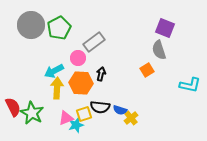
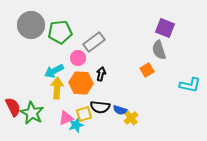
green pentagon: moved 1 px right, 4 px down; rotated 20 degrees clockwise
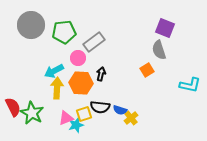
green pentagon: moved 4 px right
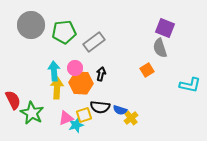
gray semicircle: moved 1 px right, 2 px up
pink circle: moved 3 px left, 10 px down
cyan arrow: rotated 114 degrees clockwise
red semicircle: moved 7 px up
yellow square: moved 1 px down
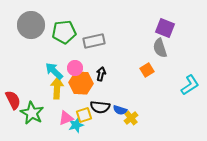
gray rectangle: moved 1 px up; rotated 25 degrees clockwise
cyan arrow: rotated 42 degrees counterclockwise
cyan L-shape: rotated 45 degrees counterclockwise
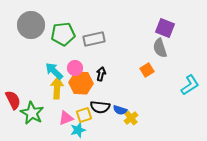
green pentagon: moved 1 px left, 2 px down
gray rectangle: moved 2 px up
cyan star: moved 2 px right, 5 px down
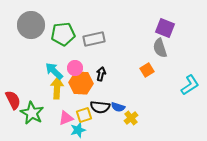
blue semicircle: moved 2 px left, 3 px up
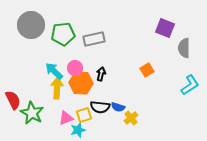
gray semicircle: moved 24 px right; rotated 18 degrees clockwise
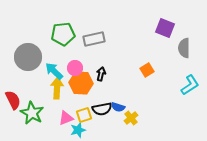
gray circle: moved 3 px left, 32 px down
black semicircle: moved 2 px right, 2 px down; rotated 18 degrees counterclockwise
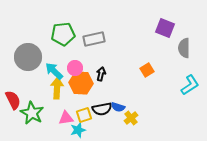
pink triangle: rotated 14 degrees clockwise
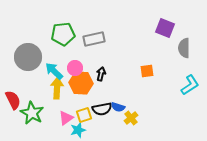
orange square: moved 1 px down; rotated 24 degrees clockwise
pink triangle: rotated 28 degrees counterclockwise
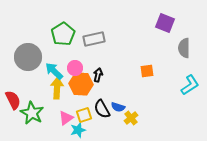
purple square: moved 5 px up
green pentagon: rotated 25 degrees counterclockwise
black arrow: moved 3 px left, 1 px down
orange hexagon: moved 1 px down
black semicircle: rotated 72 degrees clockwise
